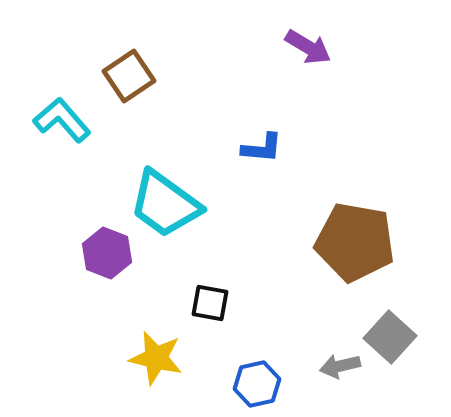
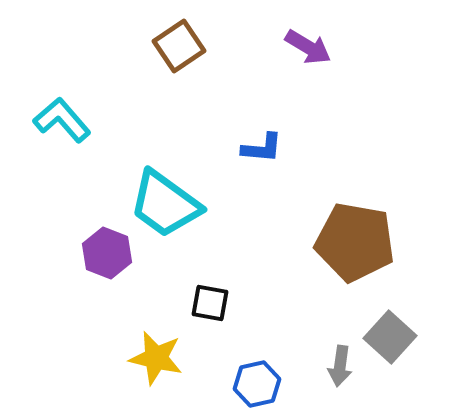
brown square: moved 50 px right, 30 px up
gray arrow: rotated 69 degrees counterclockwise
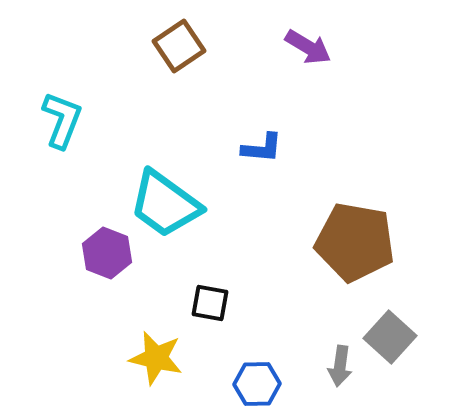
cyan L-shape: rotated 62 degrees clockwise
blue hexagon: rotated 12 degrees clockwise
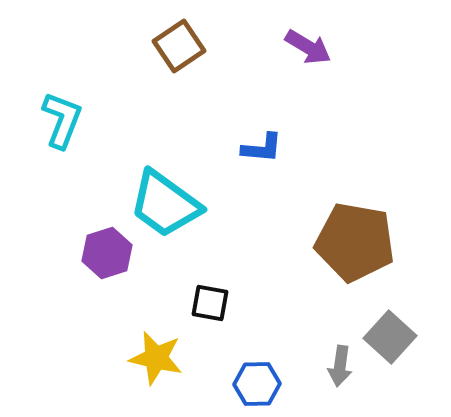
purple hexagon: rotated 21 degrees clockwise
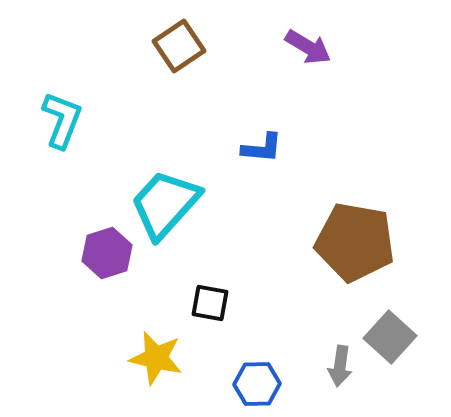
cyan trapezoid: rotated 96 degrees clockwise
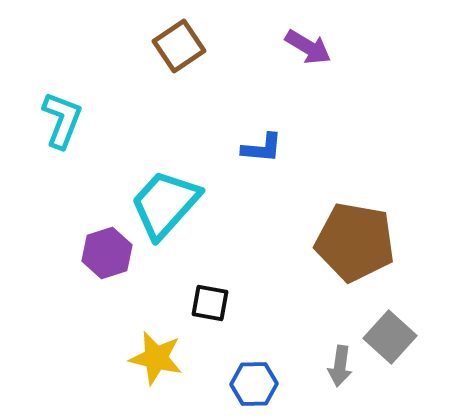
blue hexagon: moved 3 px left
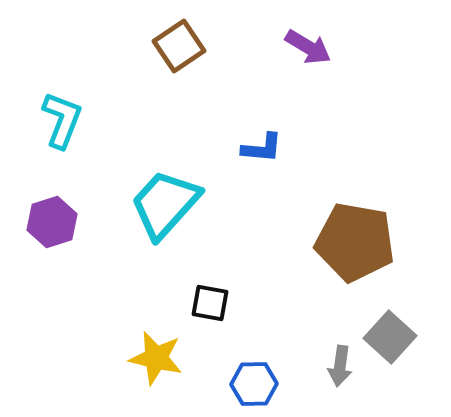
purple hexagon: moved 55 px left, 31 px up
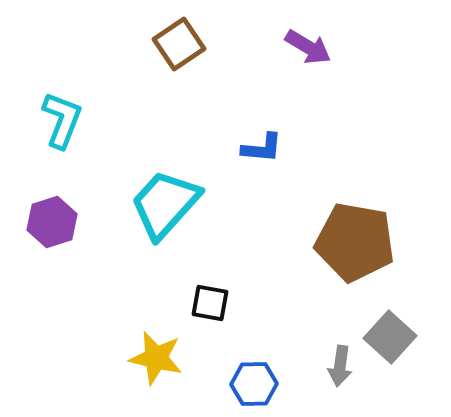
brown square: moved 2 px up
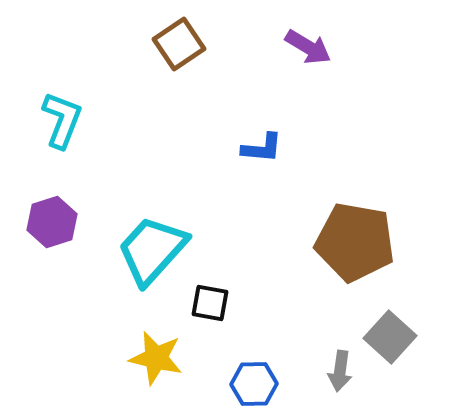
cyan trapezoid: moved 13 px left, 46 px down
gray arrow: moved 5 px down
